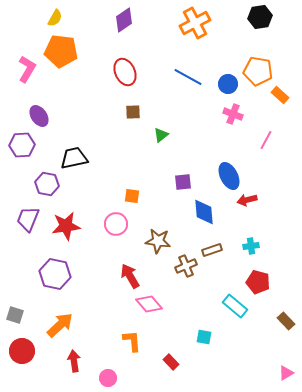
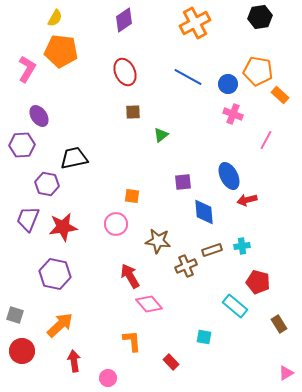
red star at (66, 226): moved 3 px left, 1 px down
cyan cross at (251, 246): moved 9 px left
brown rectangle at (286, 321): moved 7 px left, 3 px down; rotated 12 degrees clockwise
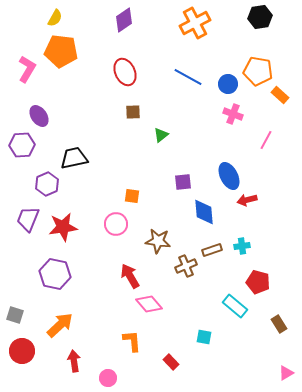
purple hexagon at (47, 184): rotated 25 degrees clockwise
